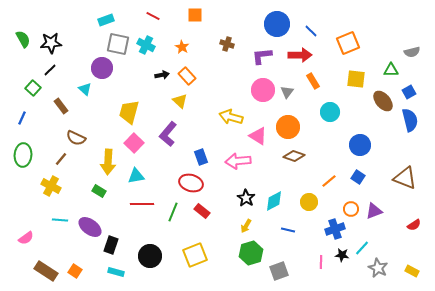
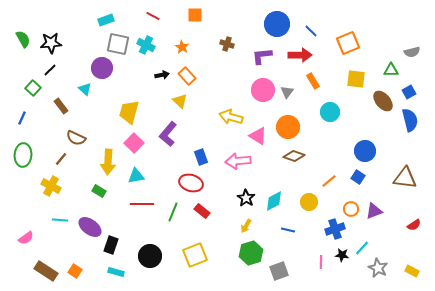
blue circle at (360, 145): moved 5 px right, 6 px down
brown triangle at (405, 178): rotated 15 degrees counterclockwise
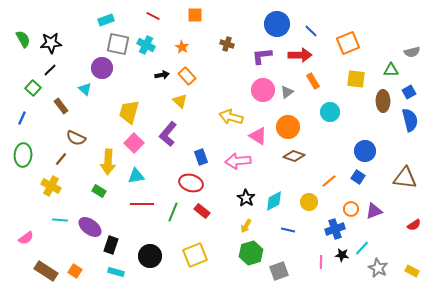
gray triangle at (287, 92): rotated 16 degrees clockwise
brown ellipse at (383, 101): rotated 40 degrees clockwise
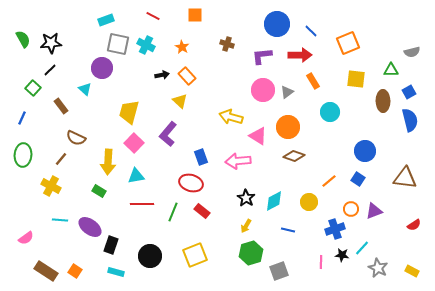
blue square at (358, 177): moved 2 px down
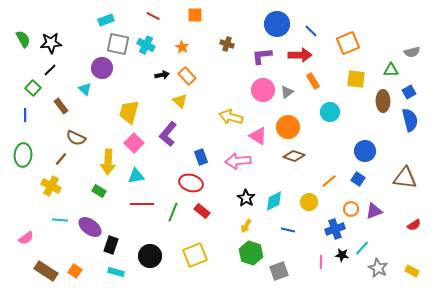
blue line at (22, 118): moved 3 px right, 3 px up; rotated 24 degrees counterclockwise
green hexagon at (251, 253): rotated 25 degrees counterclockwise
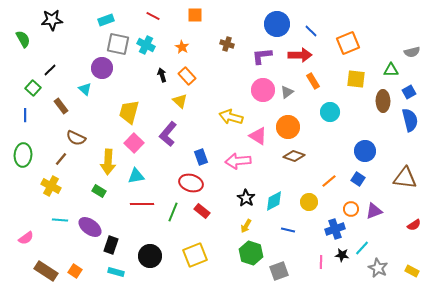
black star at (51, 43): moved 1 px right, 23 px up
black arrow at (162, 75): rotated 96 degrees counterclockwise
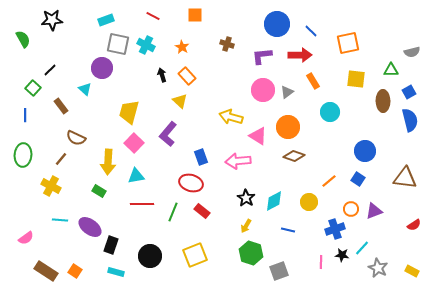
orange square at (348, 43): rotated 10 degrees clockwise
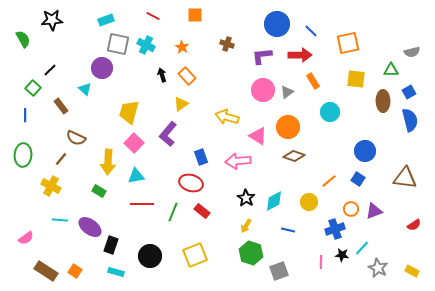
yellow triangle at (180, 101): moved 1 px right, 3 px down; rotated 42 degrees clockwise
yellow arrow at (231, 117): moved 4 px left
